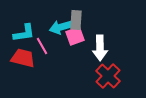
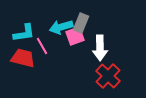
gray rectangle: moved 5 px right, 3 px down; rotated 18 degrees clockwise
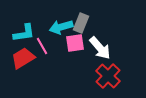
pink square: moved 7 px down; rotated 12 degrees clockwise
white arrow: rotated 40 degrees counterclockwise
red trapezoid: rotated 45 degrees counterclockwise
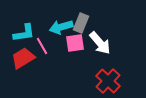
white arrow: moved 5 px up
red cross: moved 5 px down
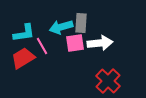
gray rectangle: rotated 18 degrees counterclockwise
white arrow: rotated 55 degrees counterclockwise
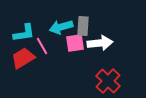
gray rectangle: moved 2 px right, 3 px down
